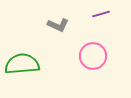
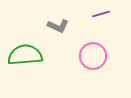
gray L-shape: moved 1 px down
green semicircle: moved 3 px right, 9 px up
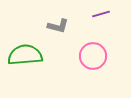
gray L-shape: rotated 10 degrees counterclockwise
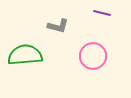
purple line: moved 1 px right, 1 px up; rotated 30 degrees clockwise
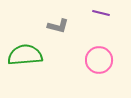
purple line: moved 1 px left
pink circle: moved 6 px right, 4 px down
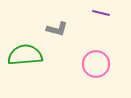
gray L-shape: moved 1 px left, 3 px down
pink circle: moved 3 px left, 4 px down
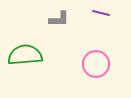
gray L-shape: moved 2 px right, 10 px up; rotated 15 degrees counterclockwise
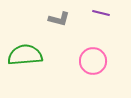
gray L-shape: rotated 15 degrees clockwise
pink circle: moved 3 px left, 3 px up
